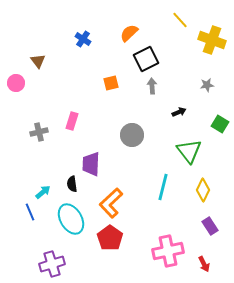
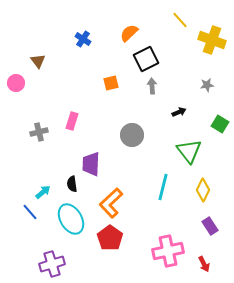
blue line: rotated 18 degrees counterclockwise
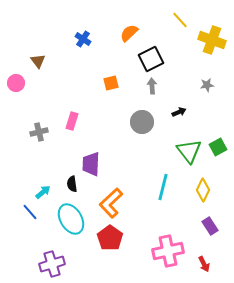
black square: moved 5 px right
green square: moved 2 px left, 23 px down; rotated 30 degrees clockwise
gray circle: moved 10 px right, 13 px up
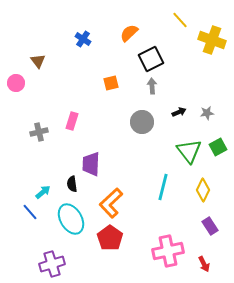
gray star: moved 28 px down
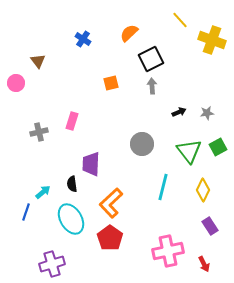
gray circle: moved 22 px down
blue line: moved 4 px left; rotated 60 degrees clockwise
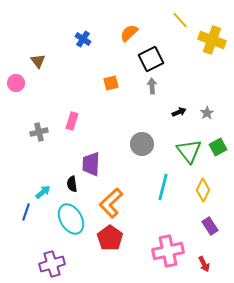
gray star: rotated 24 degrees counterclockwise
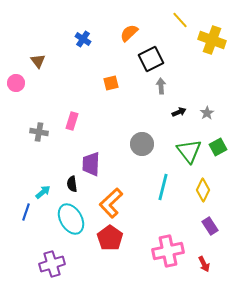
gray arrow: moved 9 px right
gray cross: rotated 24 degrees clockwise
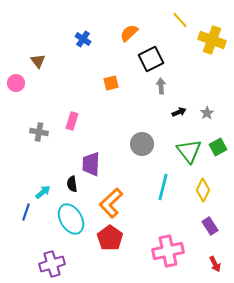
red arrow: moved 11 px right
